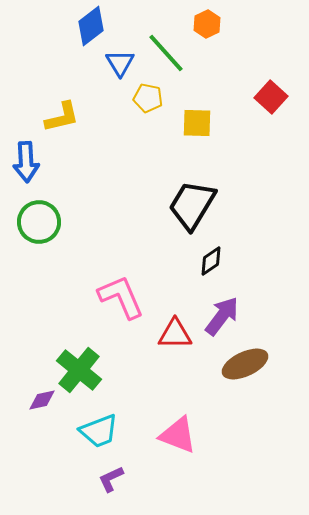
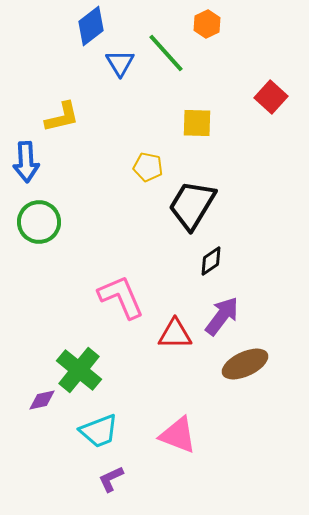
yellow pentagon: moved 69 px down
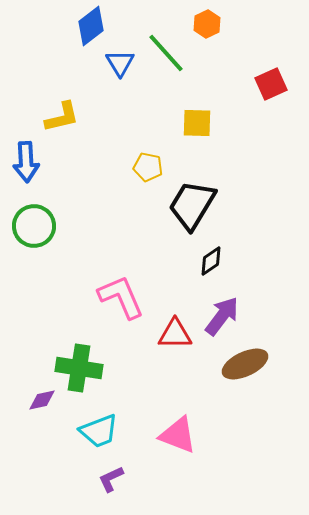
red square: moved 13 px up; rotated 24 degrees clockwise
green circle: moved 5 px left, 4 px down
green cross: moved 2 px up; rotated 30 degrees counterclockwise
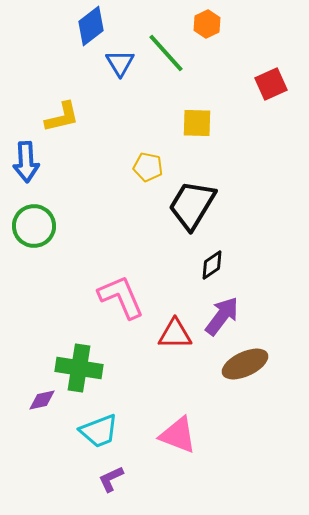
black diamond: moved 1 px right, 4 px down
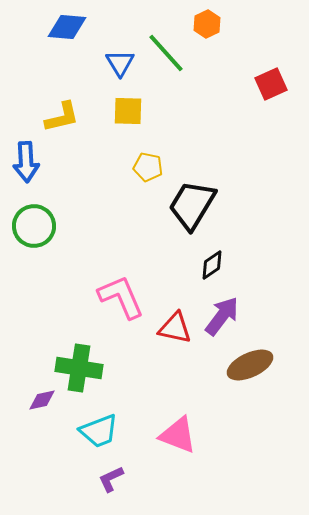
blue diamond: moved 24 px left, 1 px down; rotated 42 degrees clockwise
yellow square: moved 69 px left, 12 px up
red triangle: moved 6 px up; rotated 12 degrees clockwise
brown ellipse: moved 5 px right, 1 px down
